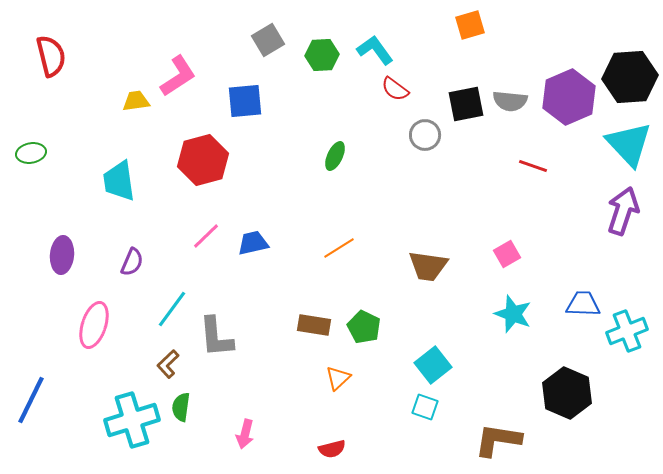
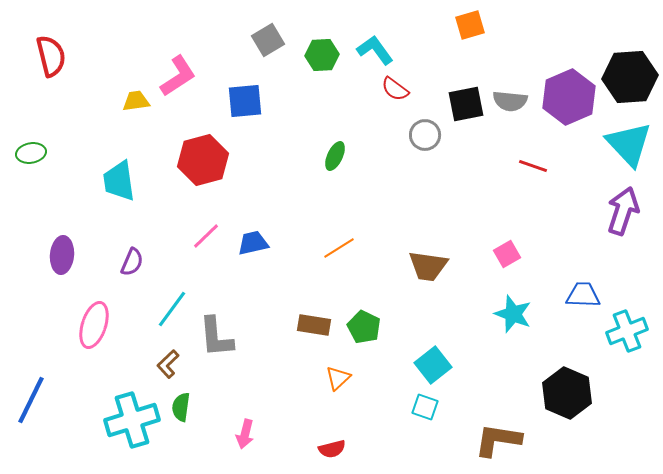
blue trapezoid at (583, 304): moved 9 px up
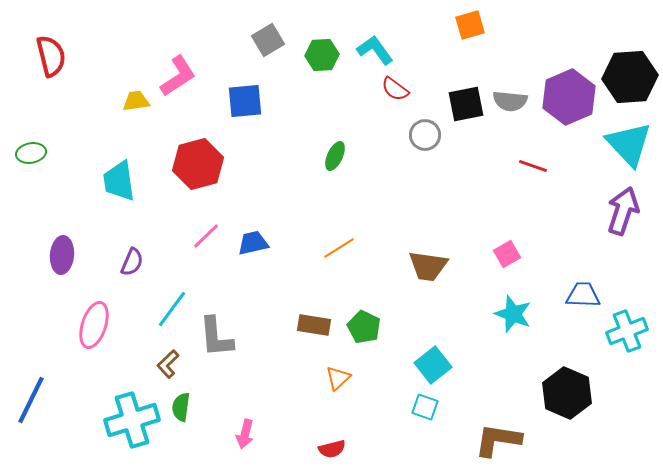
red hexagon at (203, 160): moved 5 px left, 4 px down
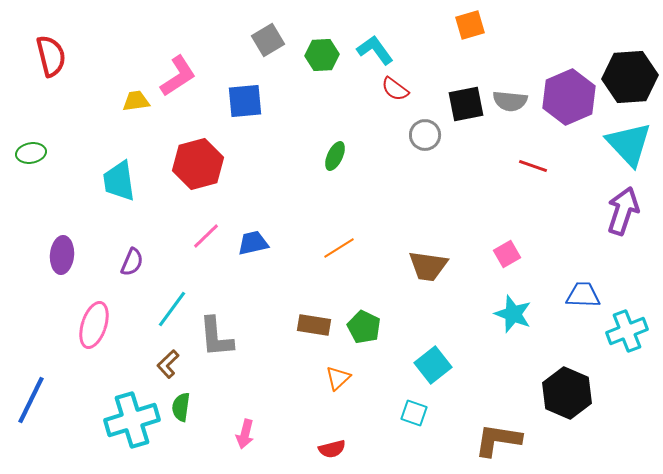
cyan square at (425, 407): moved 11 px left, 6 px down
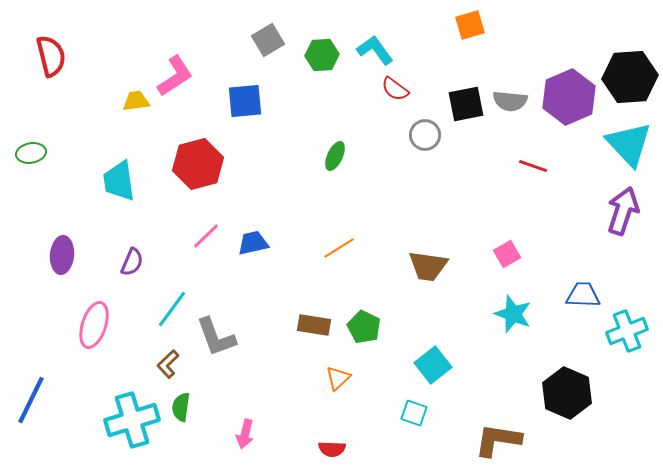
pink L-shape at (178, 76): moved 3 px left
gray L-shape at (216, 337): rotated 15 degrees counterclockwise
red semicircle at (332, 449): rotated 16 degrees clockwise
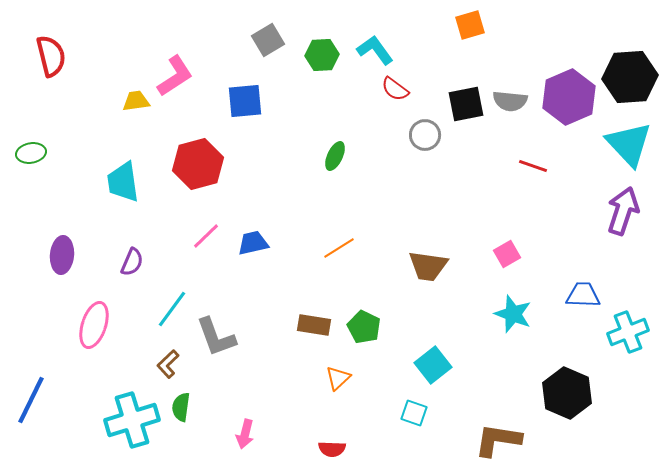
cyan trapezoid at (119, 181): moved 4 px right, 1 px down
cyan cross at (627, 331): moved 1 px right, 1 px down
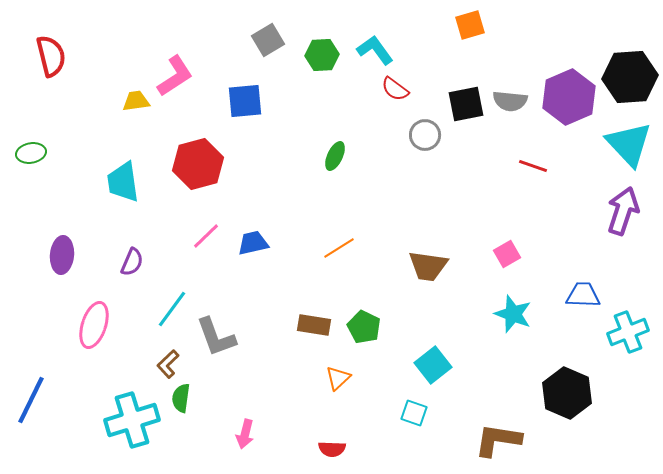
green semicircle at (181, 407): moved 9 px up
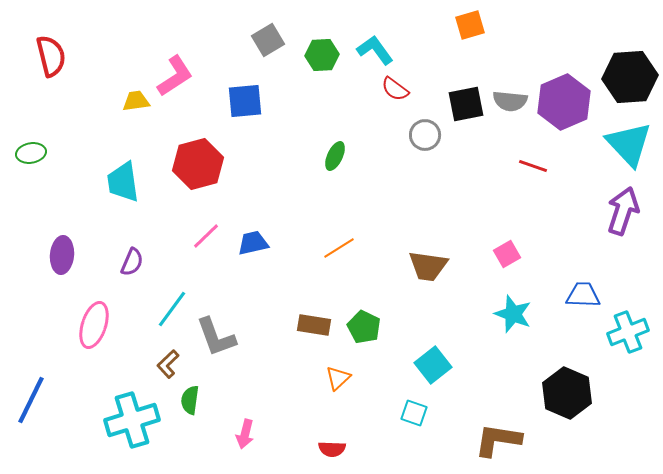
purple hexagon at (569, 97): moved 5 px left, 5 px down
green semicircle at (181, 398): moved 9 px right, 2 px down
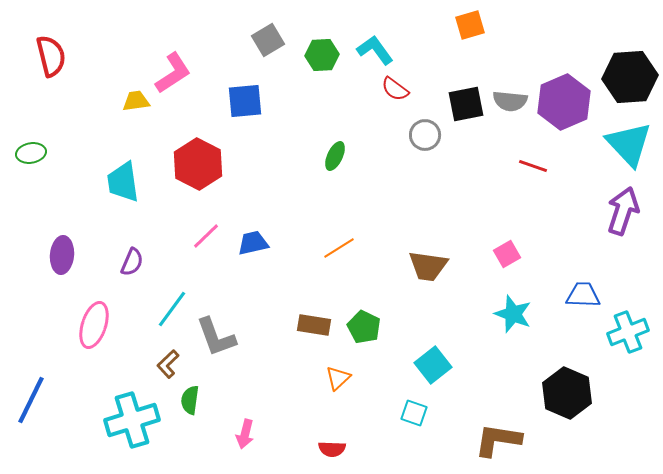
pink L-shape at (175, 76): moved 2 px left, 3 px up
red hexagon at (198, 164): rotated 18 degrees counterclockwise
